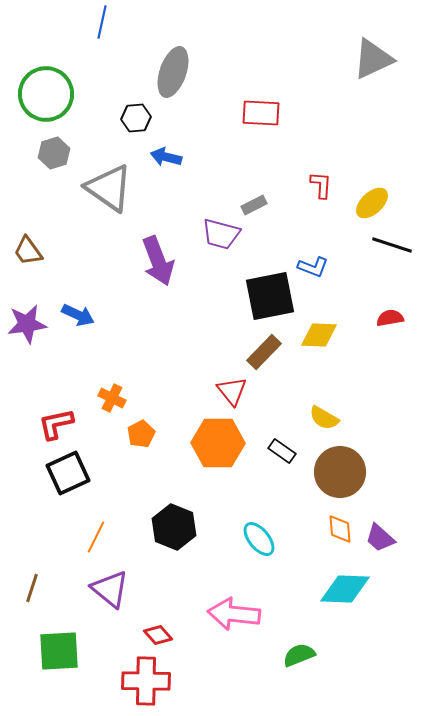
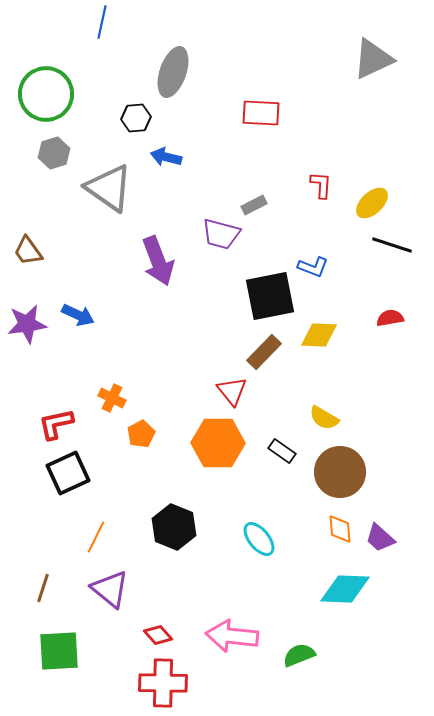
brown line at (32, 588): moved 11 px right
pink arrow at (234, 614): moved 2 px left, 22 px down
red cross at (146, 681): moved 17 px right, 2 px down
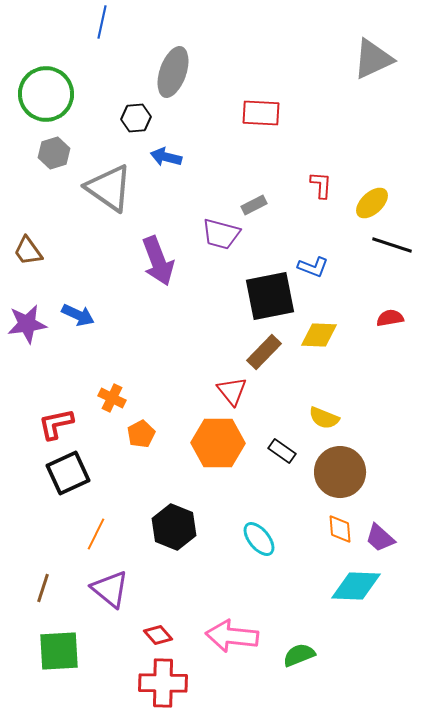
yellow semicircle at (324, 418): rotated 8 degrees counterclockwise
orange line at (96, 537): moved 3 px up
cyan diamond at (345, 589): moved 11 px right, 3 px up
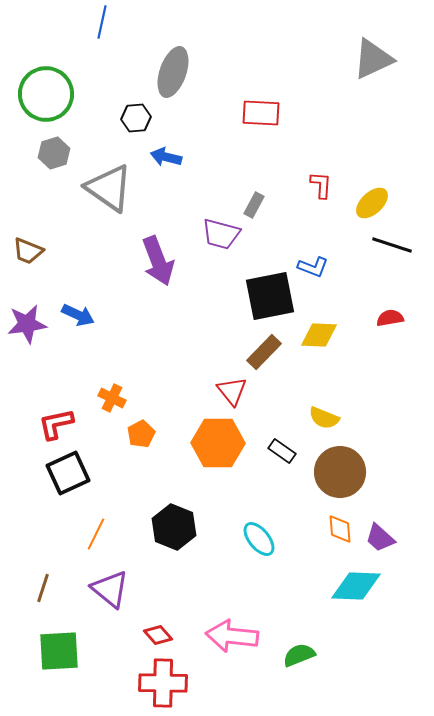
gray rectangle at (254, 205): rotated 35 degrees counterclockwise
brown trapezoid at (28, 251): rotated 32 degrees counterclockwise
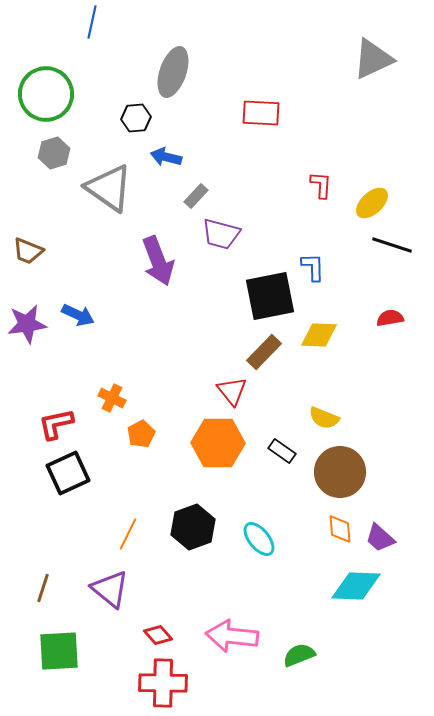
blue line at (102, 22): moved 10 px left
gray rectangle at (254, 205): moved 58 px left, 9 px up; rotated 15 degrees clockwise
blue L-shape at (313, 267): rotated 112 degrees counterclockwise
black hexagon at (174, 527): moved 19 px right; rotated 18 degrees clockwise
orange line at (96, 534): moved 32 px right
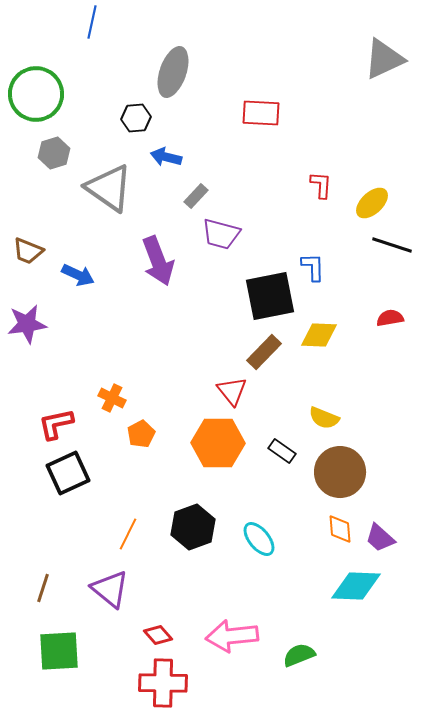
gray triangle at (373, 59): moved 11 px right
green circle at (46, 94): moved 10 px left
blue arrow at (78, 315): moved 40 px up
pink arrow at (232, 636): rotated 12 degrees counterclockwise
